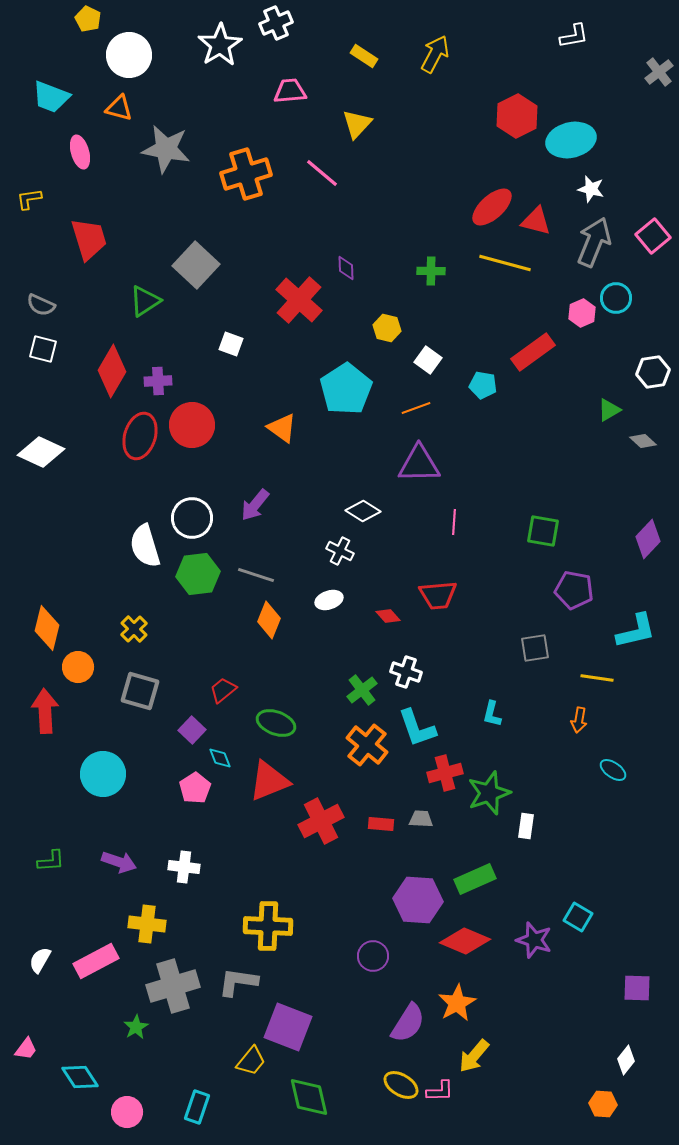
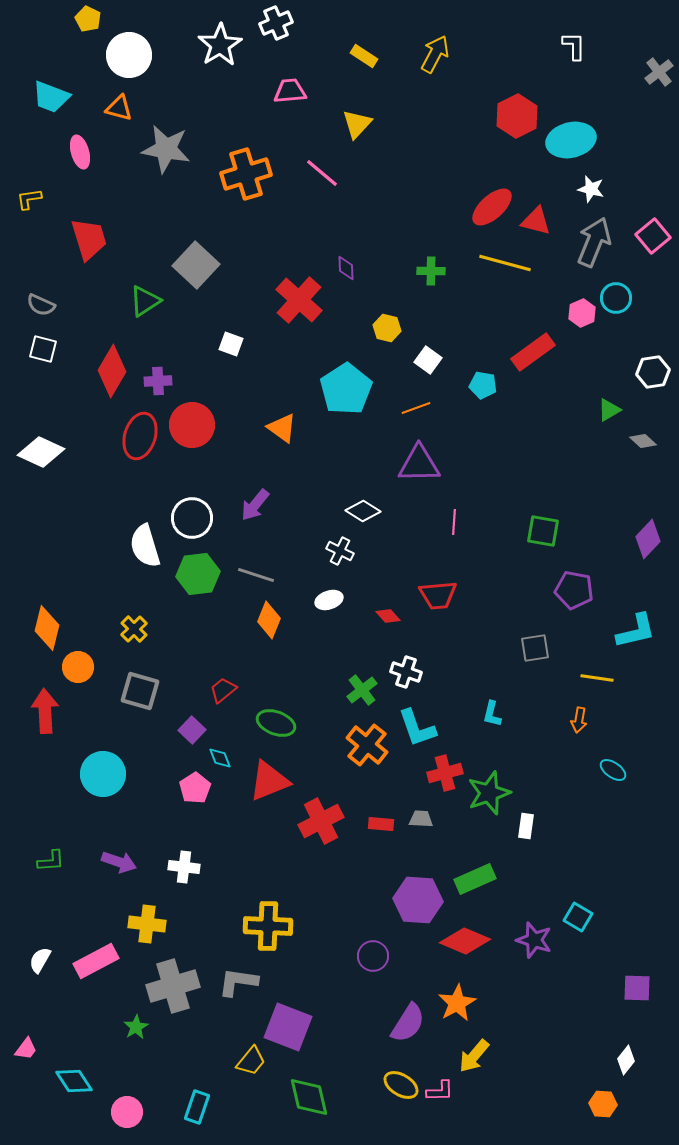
white L-shape at (574, 36): moved 10 px down; rotated 80 degrees counterclockwise
cyan diamond at (80, 1077): moved 6 px left, 4 px down
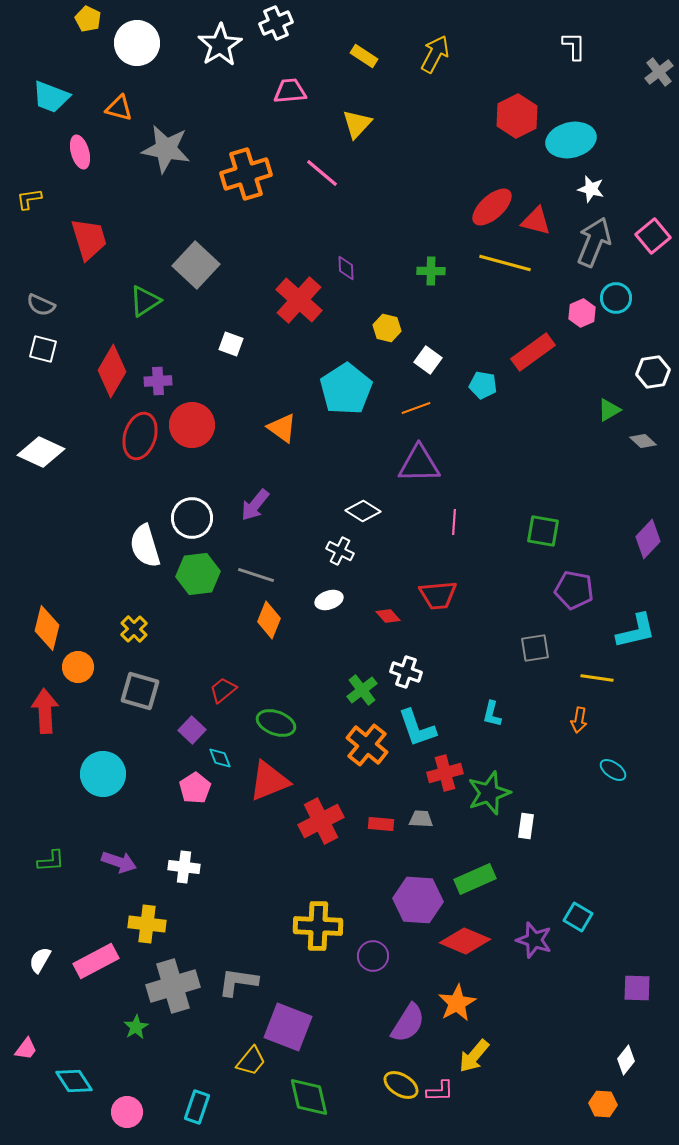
white circle at (129, 55): moved 8 px right, 12 px up
yellow cross at (268, 926): moved 50 px right
